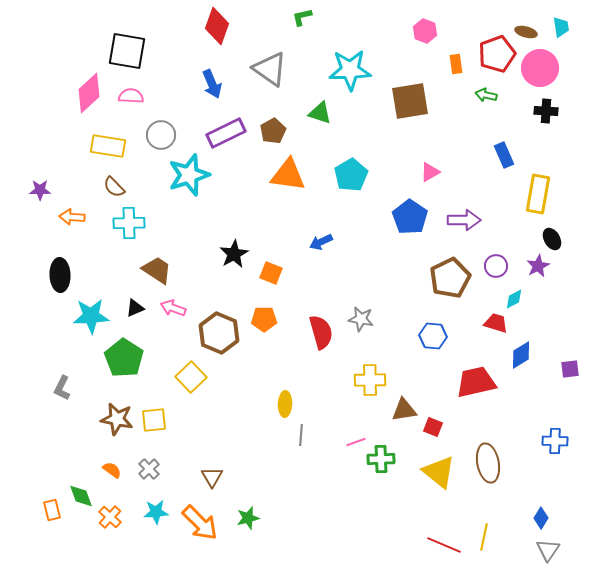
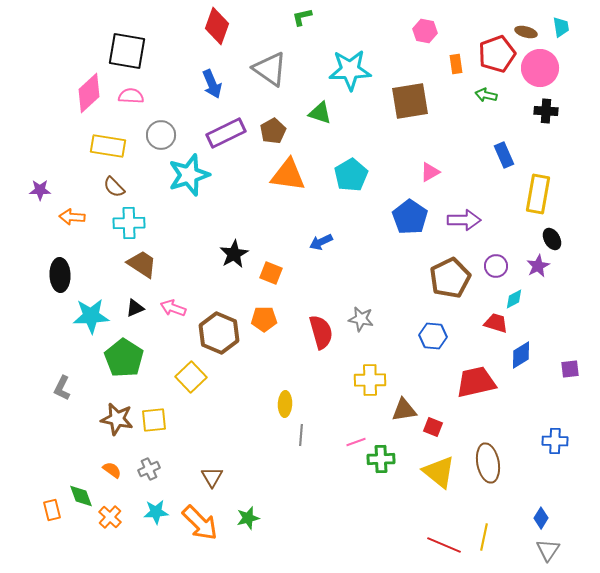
pink hexagon at (425, 31): rotated 10 degrees counterclockwise
brown trapezoid at (157, 270): moved 15 px left, 6 px up
gray cross at (149, 469): rotated 20 degrees clockwise
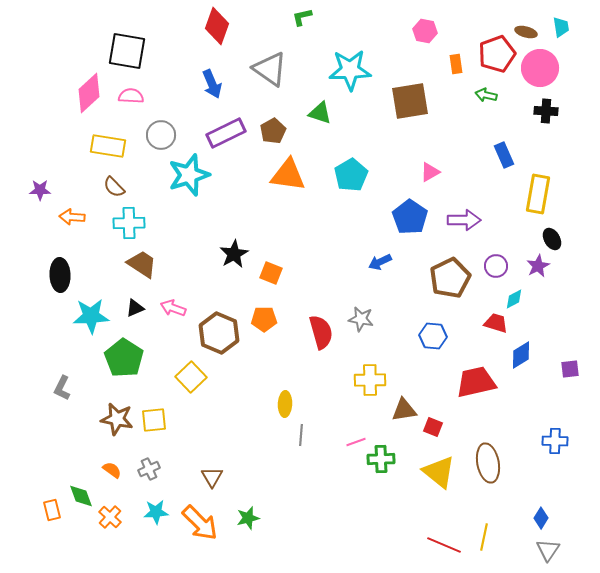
blue arrow at (321, 242): moved 59 px right, 20 px down
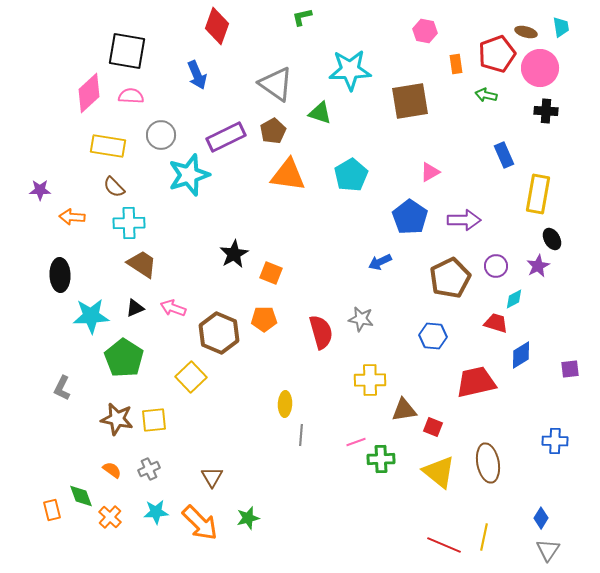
gray triangle at (270, 69): moved 6 px right, 15 px down
blue arrow at (212, 84): moved 15 px left, 9 px up
purple rectangle at (226, 133): moved 4 px down
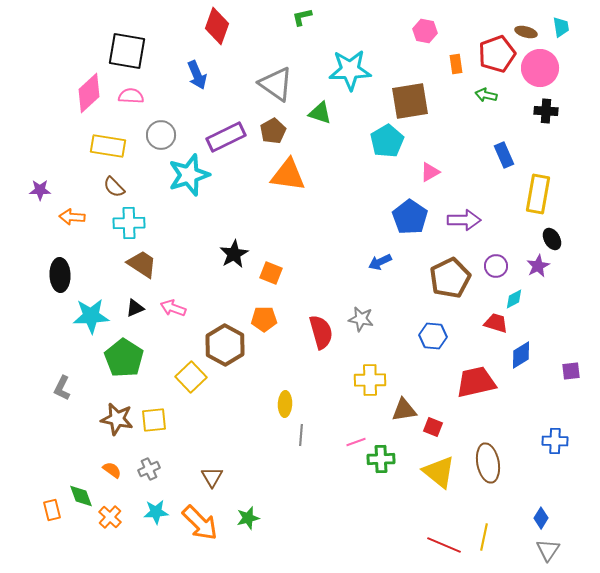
cyan pentagon at (351, 175): moved 36 px right, 34 px up
brown hexagon at (219, 333): moved 6 px right, 12 px down; rotated 6 degrees clockwise
purple square at (570, 369): moved 1 px right, 2 px down
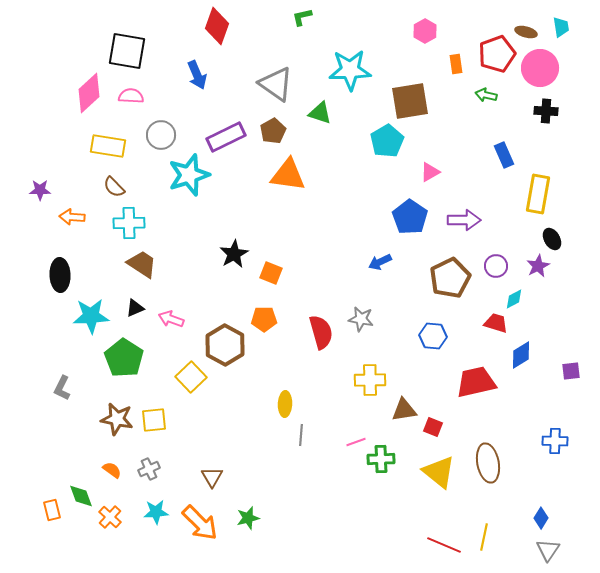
pink hexagon at (425, 31): rotated 20 degrees clockwise
pink arrow at (173, 308): moved 2 px left, 11 px down
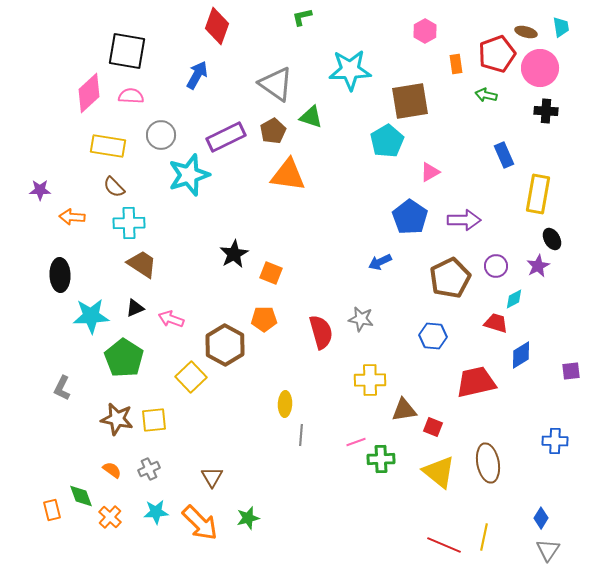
blue arrow at (197, 75): rotated 128 degrees counterclockwise
green triangle at (320, 113): moved 9 px left, 4 px down
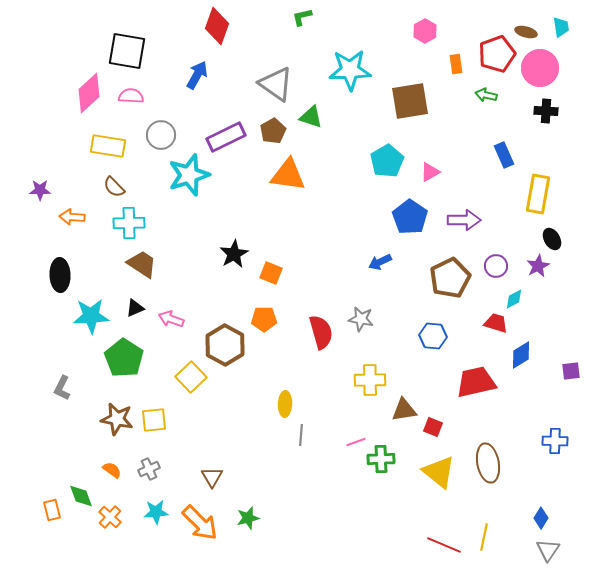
cyan pentagon at (387, 141): moved 20 px down
